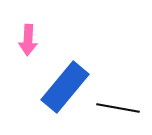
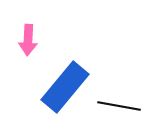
black line: moved 1 px right, 2 px up
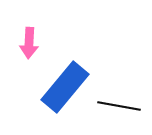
pink arrow: moved 1 px right, 3 px down
